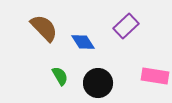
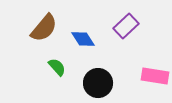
brown semicircle: rotated 84 degrees clockwise
blue diamond: moved 3 px up
green semicircle: moved 3 px left, 9 px up; rotated 12 degrees counterclockwise
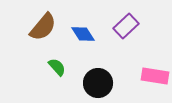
brown semicircle: moved 1 px left, 1 px up
blue diamond: moved 5 px up
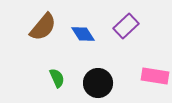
green semicircle: moved 11 px down; rotated 18 degrees clockwise
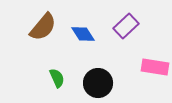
pink rectangle: moved 9 px up
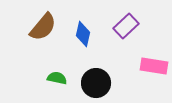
blue diamond: rotated 45 degrees clockwise
pink rectangle: moved 1 px left, 1 px up
green semicircle: rotated 54 degrees counterclockwise
black circle: moved 2 px left
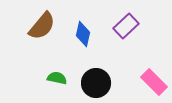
brown semicircle: moved 1 px left, 1 px up
pink rectangle: moved 16 px down; rotated 36 degrees clockwise
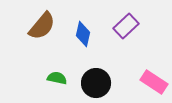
pink rectangle: rotated 12 degrees counterclockwise
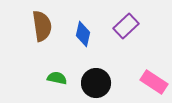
brown semicircle: rotated 48 degrees counterclockwise
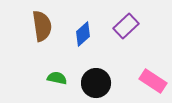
blue diamond: rotated 35 degrees clockwise
pink rectangle: moved 1 px left, 1 px up
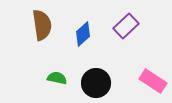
brown semicircle: moved 1 px up
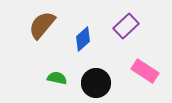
brown semicircle: rotated 132 degrees counterclockwise
blue diamond: moved 5 px down
pink rectangle: moved 8 px left, 10 px up
